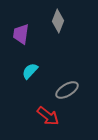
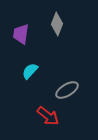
gray diamond: moved 1 px left, 3 px down
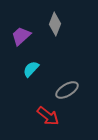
gray diamond: moved 2 px left
purple trapezoid: moved 2 px down; rotated 40 degrees clockwise
cyan semicircle: moved 1 px right, 2 px up
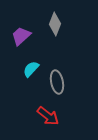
gray ellipse: moved 10 px left, 8 px up; rotated 70 degrees counterclockwise
